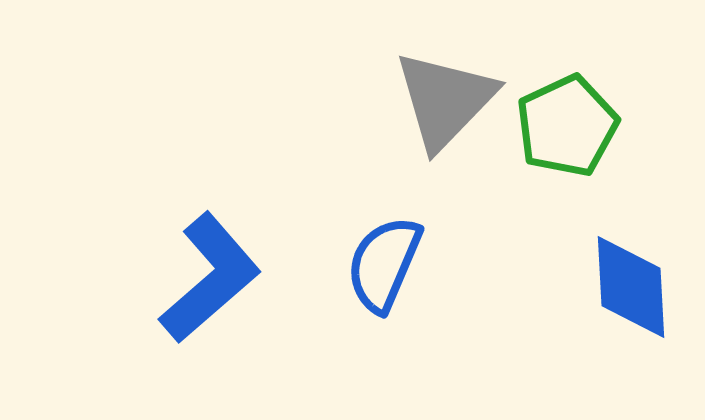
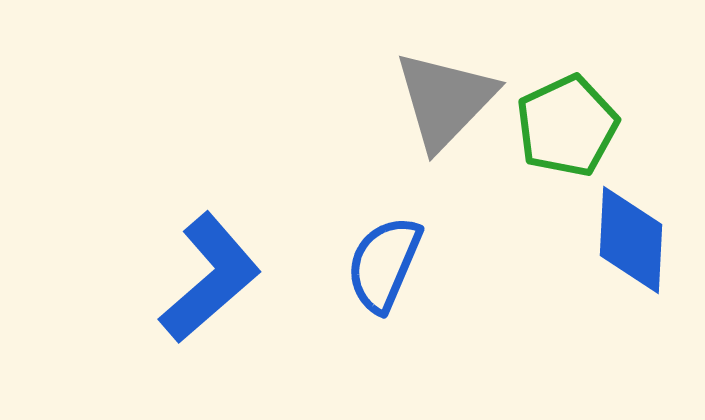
blue diamond: moved 47 px up; rotated 6 degrees clockwise
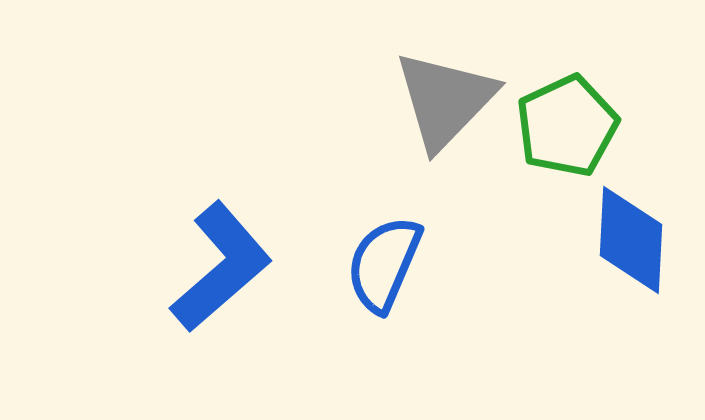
blue L-shape: moved 11 px right, 11 px up
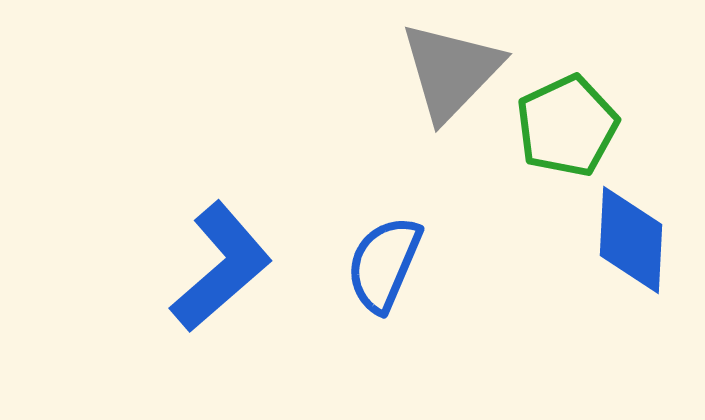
gray triangle: moved 6 px right, 29 px up
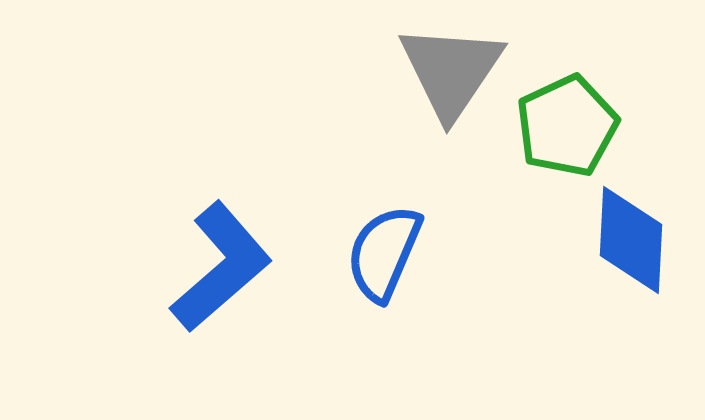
gray triangle: rotated 10 degrees counterclockwise
blue semicircle: moved 11 px up
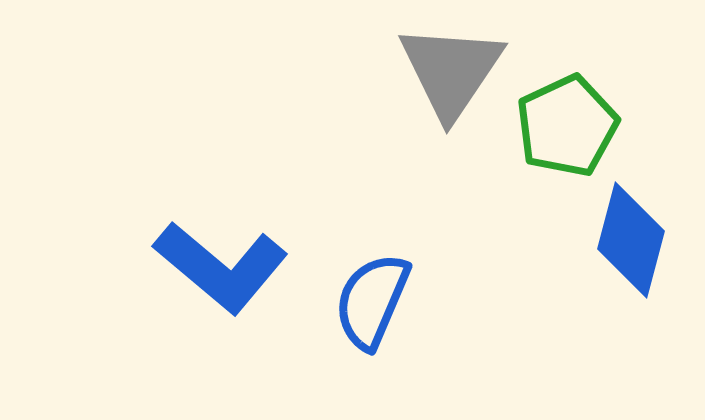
blue diamond: rotated 12 degrees clockwise
blue semicircle: moved 12 px left, 48 px down
blue L-shape: rotated 81 degrees clockwise
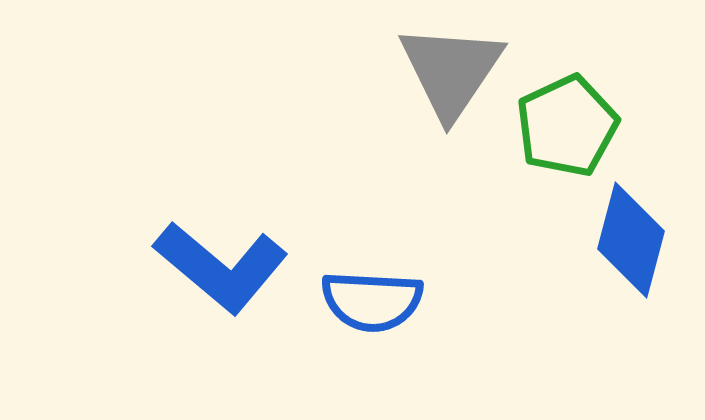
blue semicircle: rotated 110 degrees counterclockwise
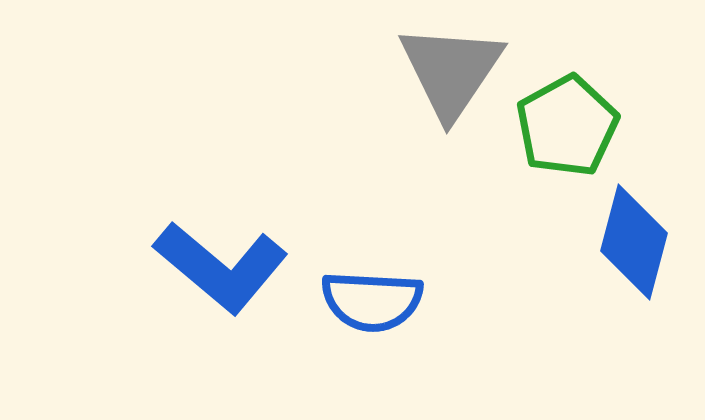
green pentagon: rotated 4 degrees counterclockwise
blue diamond: moved 3 px right, 2 px down
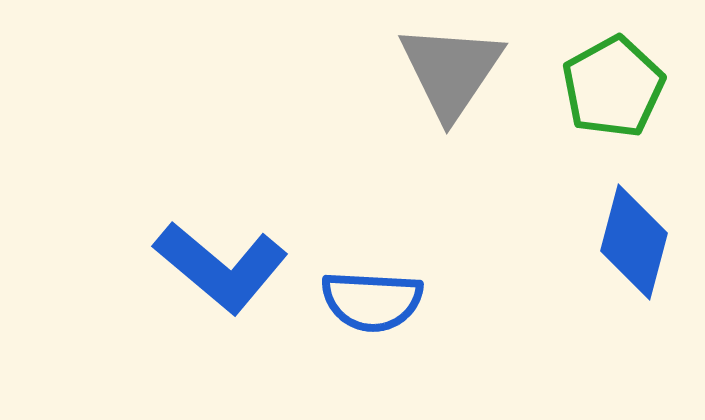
green pentagon: moved 46 px right, 39 px up
